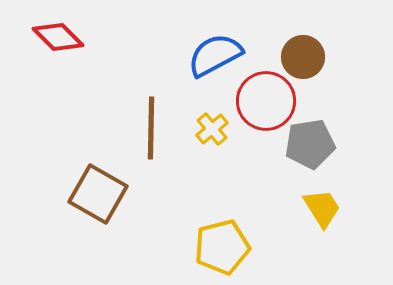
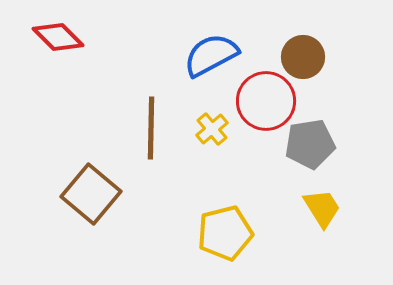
blue semicircle: moved 4 px left
brown square: moved 7 px left; rotated 10 degrees clockwise
yellow pentagon: moved 3 px right, 14 px up
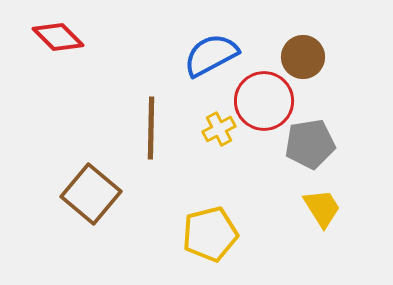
red circle: moved 2 px left
yellow cross: moved 7 px right; rotated 12 degrees clockwise
yellow pentagon: moved 15 px left, 1 px down
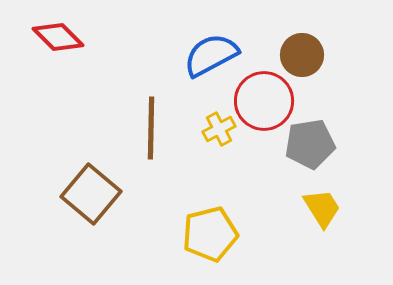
brown circle: moved 1 px left, 2 px up
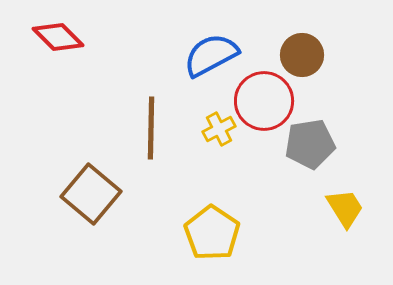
yellow trapezoid: moved 23 px right
yellow pentagon: moved 2 px right, 1 px up; rotated 24 degrees counterclockwise
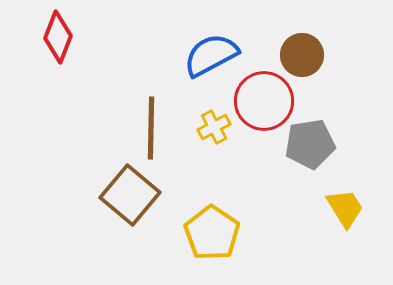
red diamond: rotated 66 degrees clockwise
yellow cross: moved 5 px left, 2 px up
brown square: moved 39 px right, 1 px down
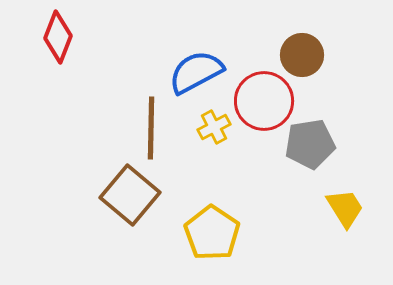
blue semicircle: moved 15 px left, 17 px down
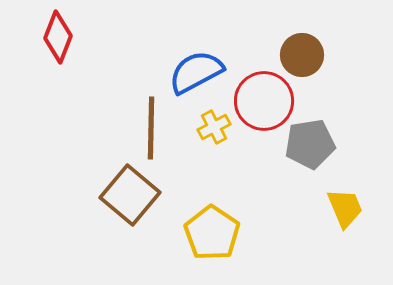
yellow trapezoid: rotated 9 degrees clockwise
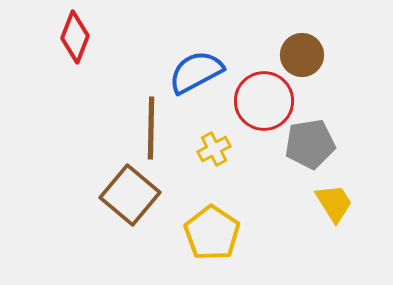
red diamond: moved 17 px right
yellow cross: moved 22 px down
yellow trapezoid: moved 11 px left, 5 px up; rotated 9 degrees counterclockwise
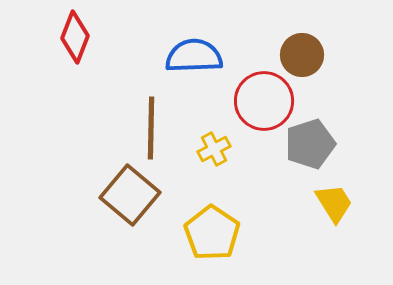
blue semicircle: moved 2 px left, 16 px up; rotated 26 degrees clockwise
gray pentagon: rotated 9 degrees counterclockwise
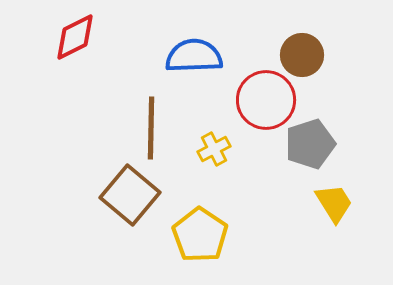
red diamond: rotated 42 degrees clockwise
red circle: moved 2 px right, 1 px up
yellow pentagon: moved 12 px left, 2 px down
